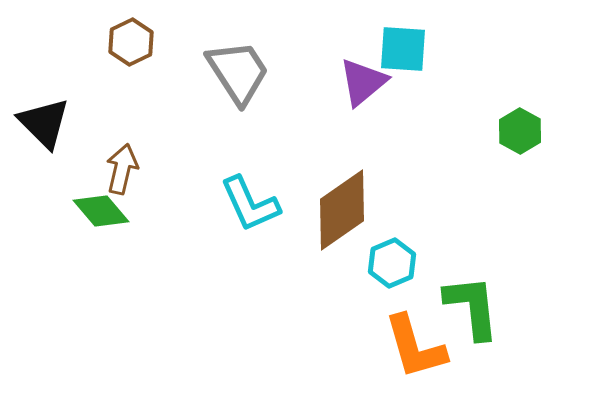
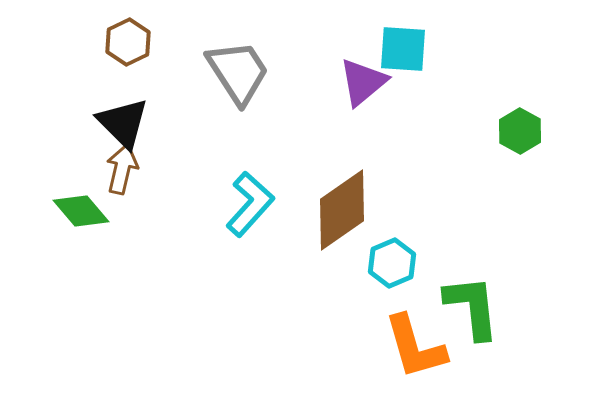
brown hexagon: moved 3 px left
black triangle: moved 79 px right
cyan L-shape: rotated 114 degrees counterclockwise
green diamond: moved 20 px left
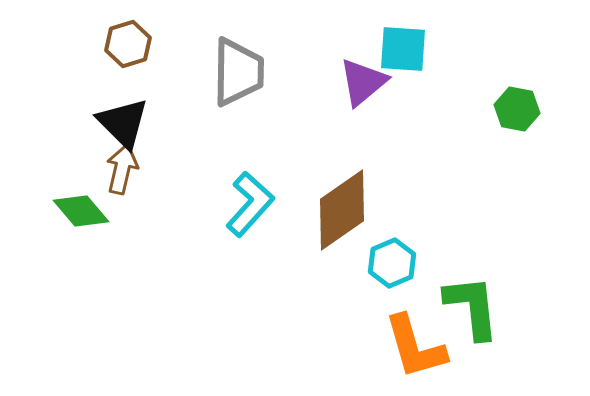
brown hexagon: moved 2 px down; rotated 9 degrees clockwise
gray trapezoid: rotated 34 degrees clockwise
green hexagon: moved 3 px left, 22 px up; rotated 18 degrees counterclockwise
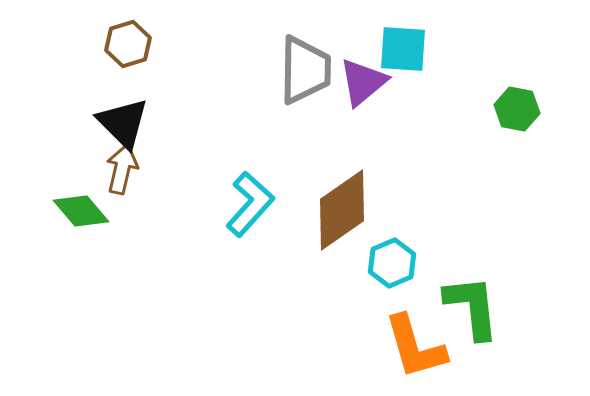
gray trapezoid: moved 67 px right, 2 px up
